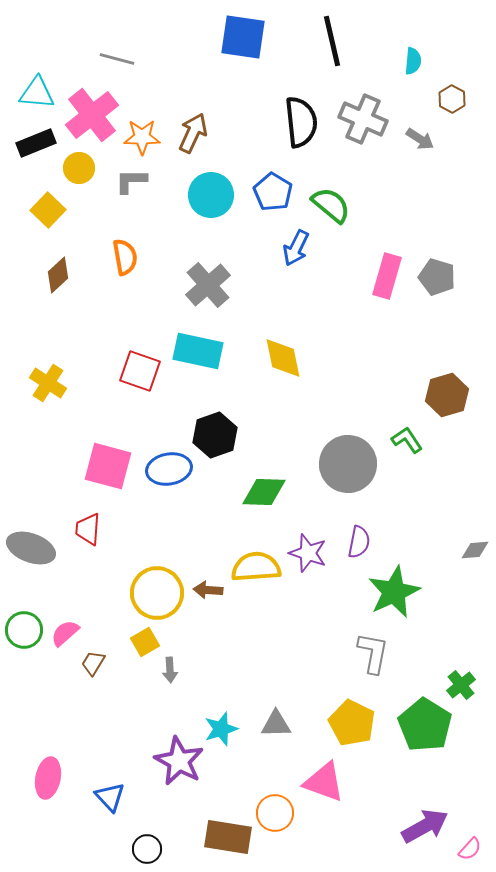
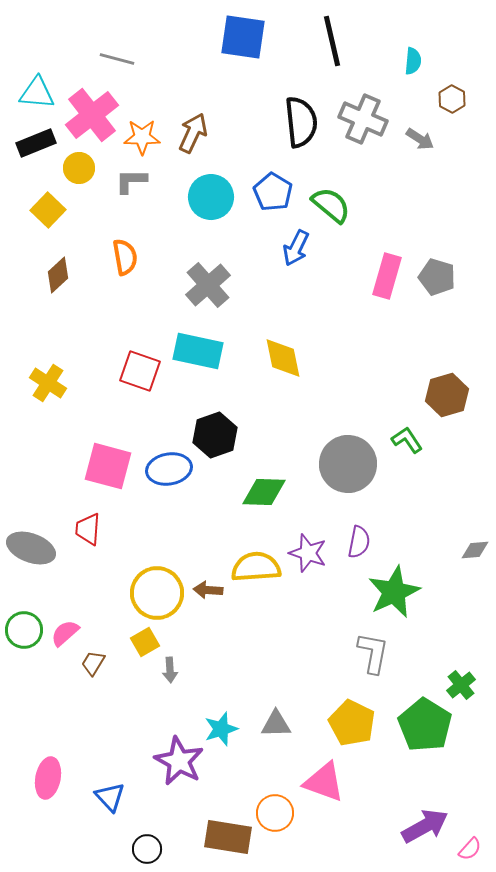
cyan circle at (211, 195): moved 2 px down
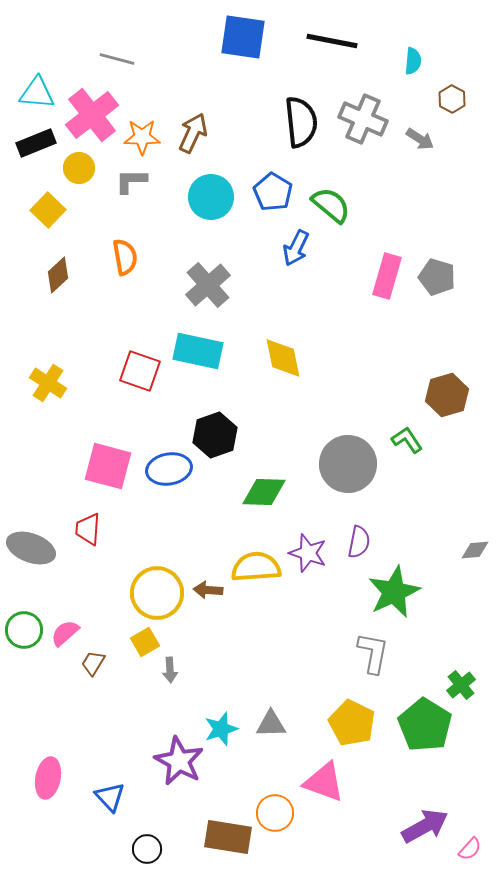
black line at (332, 41): rotated 66 degrees counterclockwise
gray triangle at (276, 724): moved 5 px left
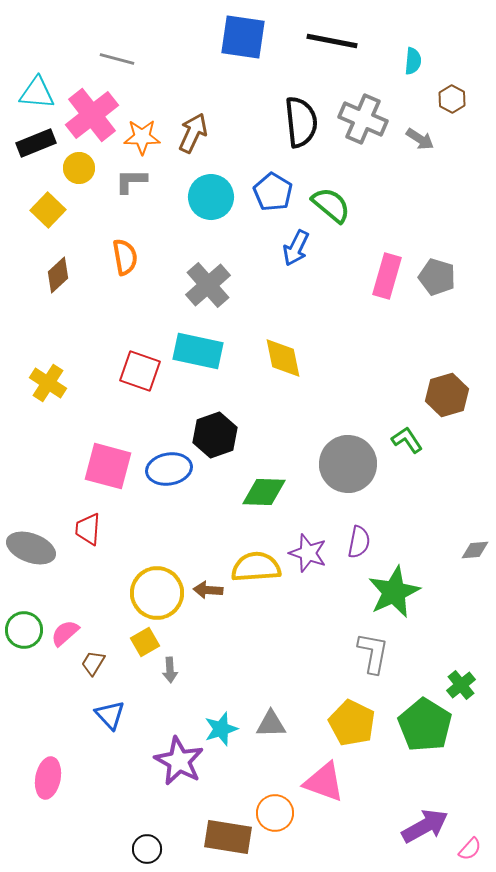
blue triangle at (110, 797): moved 82 px up
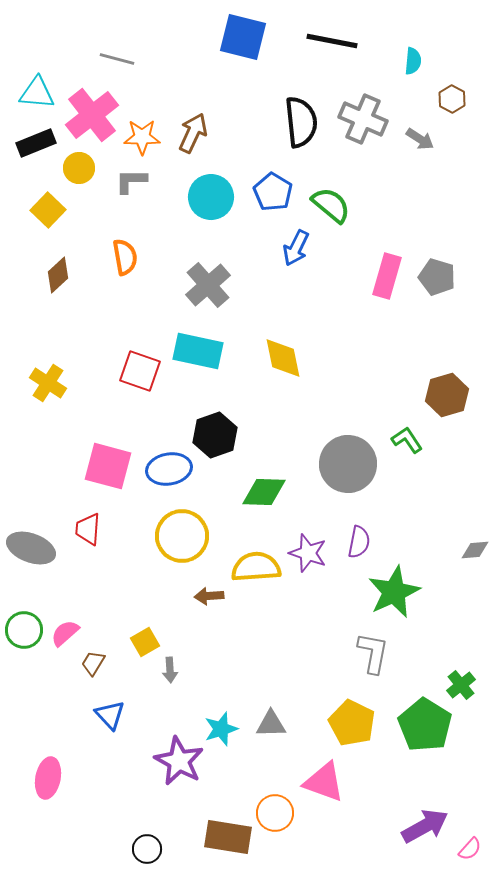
blue square at (243, 37): rotated 6 degrees clockwise
brown arrow at (208, 590): moved 1 px right, 6 px down; rotated 8 degrees counterclockwise
yellow circle at (157, 593): moved 25 px right, 57 px up
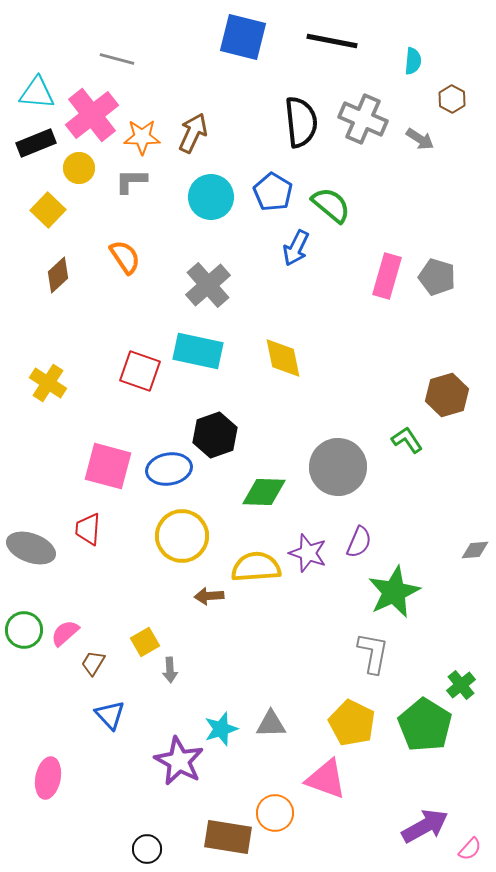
orange semicircle at (125, 257): rotated 24 degrees counterclockwise
gray circle at (348, 464): moved 10 px left, 3 px down
purple semicircle at (359, 542): rotated 12 degrees clockwise
pink triangle at (324, 782): moved 2 px right, 3 px up
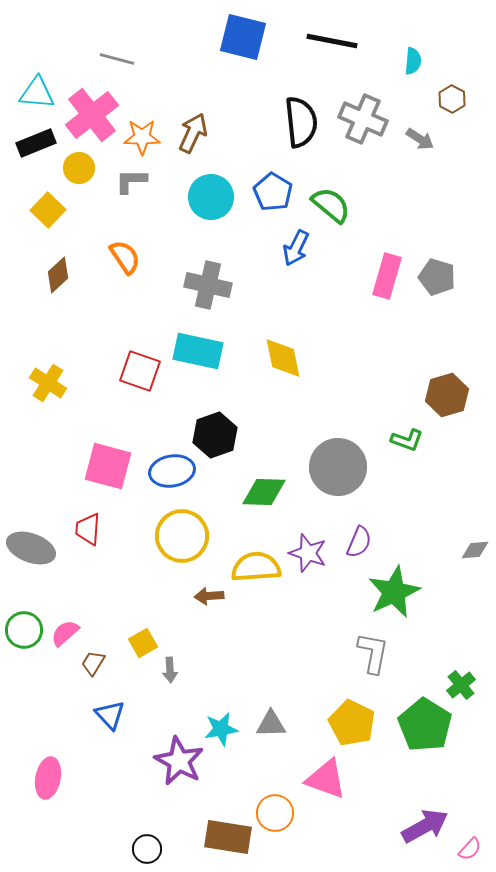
gray cross at (208, 285): rotated 36 degrees counterclockwise
green L-shape at (407, 440): rotated 144 degrees clockwise
blue ellipse at (169, 469): moved 3 px right, 2 px down
yellow square at (145, 642): moved 2 px left, 1 px down
cyan star at (221, 729): rotated 8 degrees clockwise
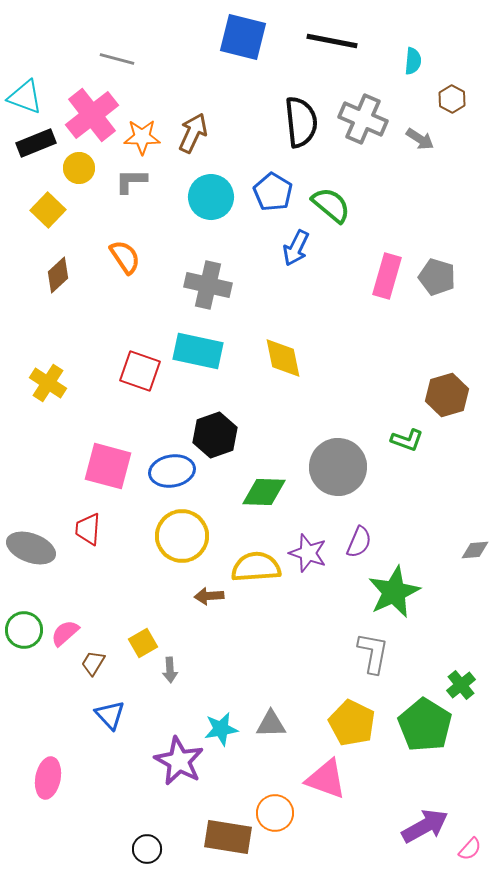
cyan triangle at (37, 93): moved 12 px left, 4 px down; rotated 15 degrees clockwise
